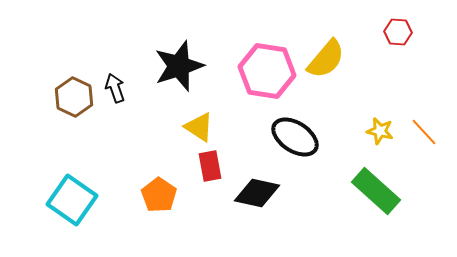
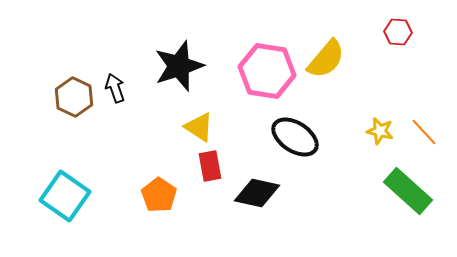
green rectangle: moved 32 px right
cyan square: moved 7 px left, 4 px up
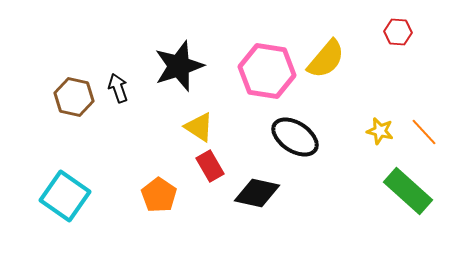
black arrow: moved 3 px right
brown hexagon: rotated 12 degrees counterclockwise
red rectangle: rotated 20 degrees counterclockwise
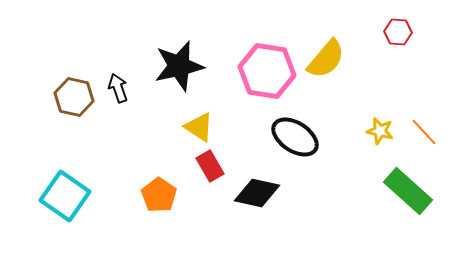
black star: rotated 6 degrees clockwise
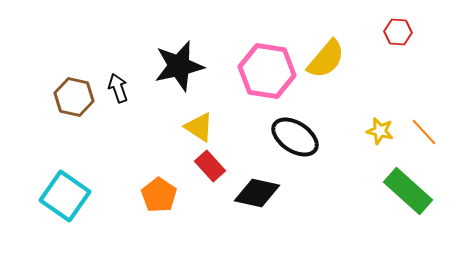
red rectangle: rotated 12 degrees counterclockwise
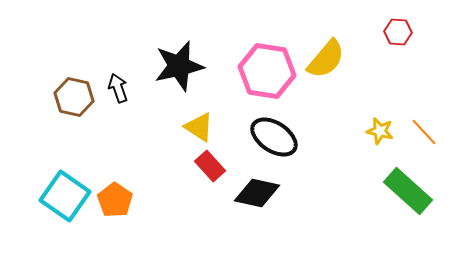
black ellipse: moved 21 px left
orange pentagon: moved 44 px left, 5 px down
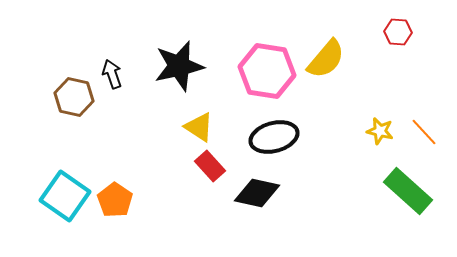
black arrow: moved 6 px left, 14 px up
black ellipse: rotated 48 degrees counterclockwise
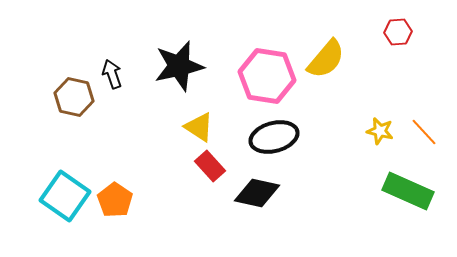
red hexagon: rotated 8 degrees counterclockwise
pink hexagon: moved 5 px down
green rectangle: rotated 18 degrees counterclockwise
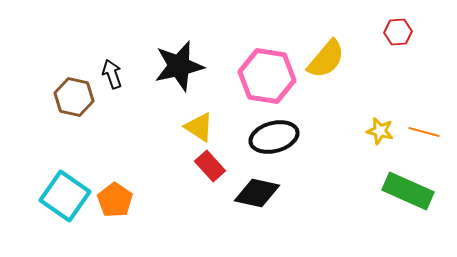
orange line: rotated 32 degrees counterclockwise
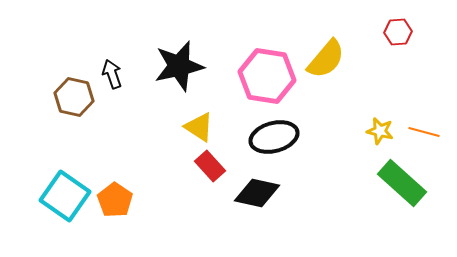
green rectangle: moved 6 px left, 8 px up; rotated 18 degrees clockwise
